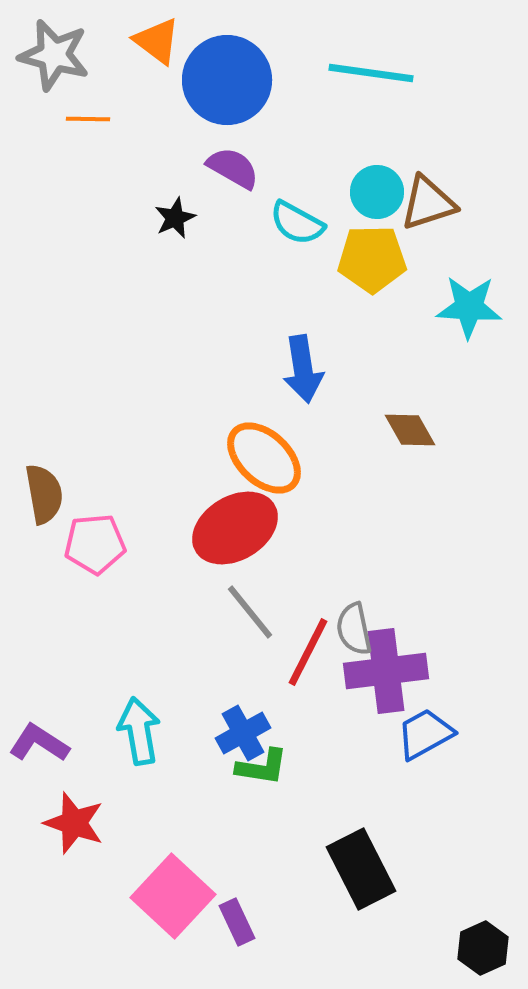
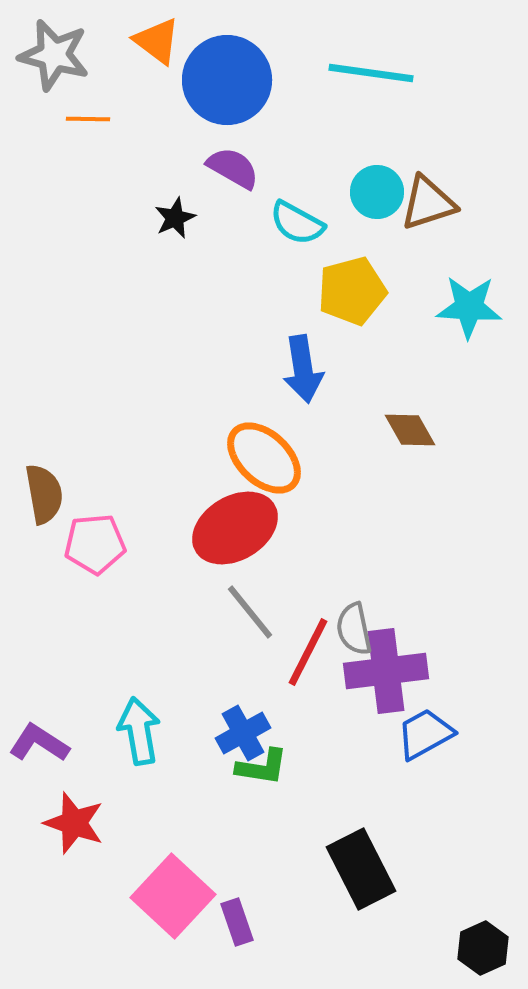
yellow pentagon: moved 20 px left, 32 px down; rotated 14 degrees counterclockwise
purple rectangle: rotated 6 degrees clockwise
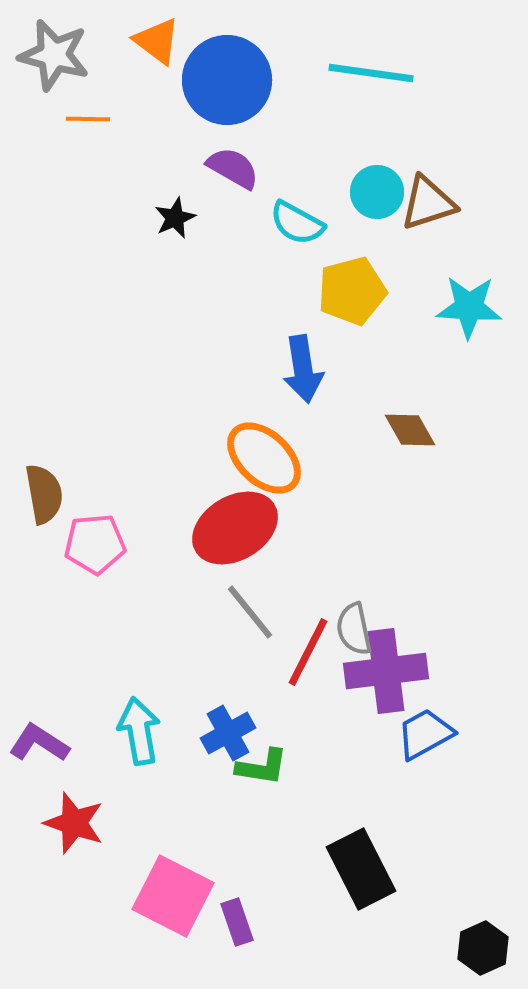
blue cross: moved 15 px left
pink square: rotated 16 degrees counterclockwise
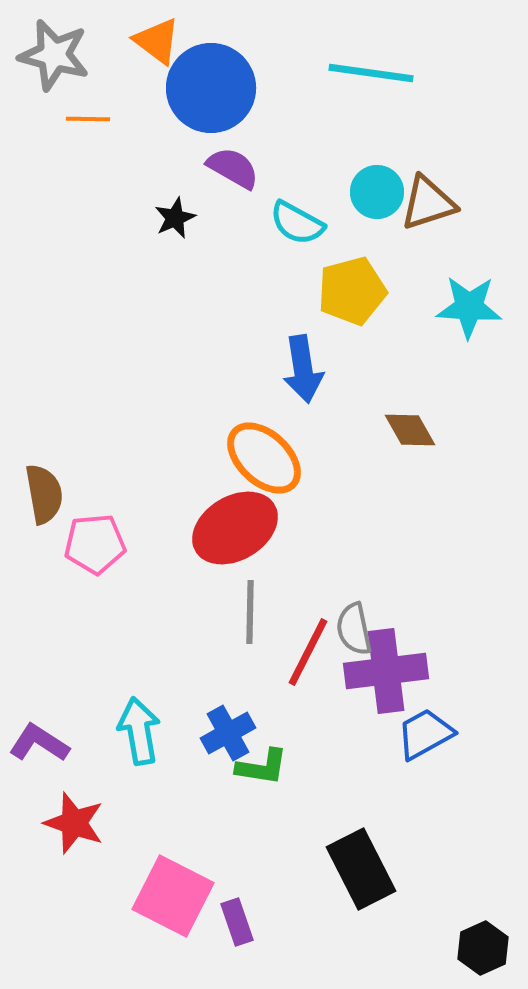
blue circle: moved 16 px left, 8 px down
gray line: rotated 40 degrees clockwise
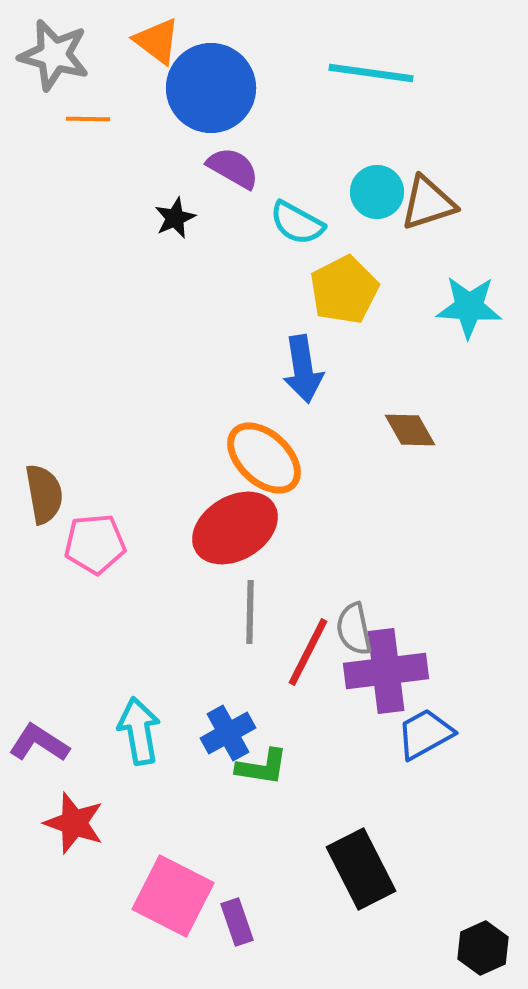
yellow pentagon: moved 8 px left, 1 px up; rotated 12 degrees counterclockwise
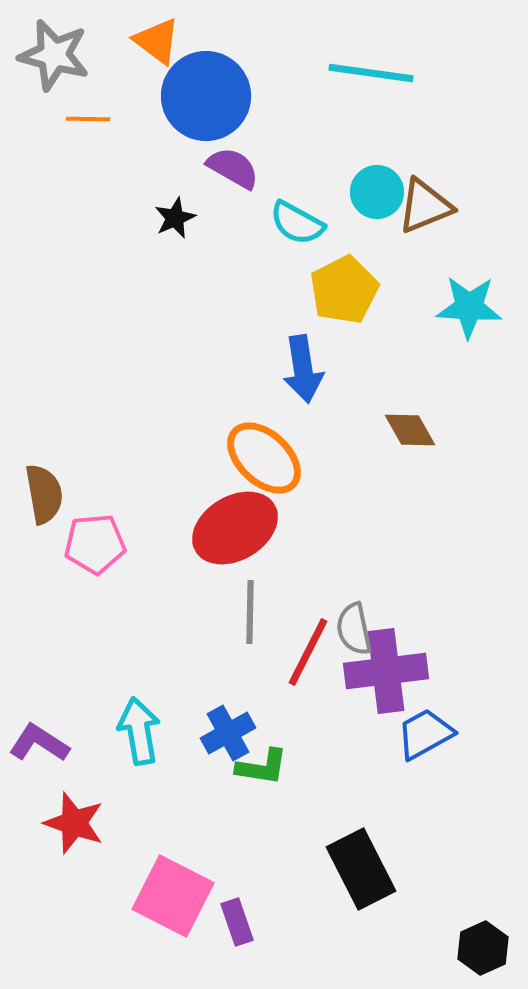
blue circle: moved 5 px left, 8 px down
brown triangle: moved 3 px left, 3 px down; rotated 4 degrees counterclockwise
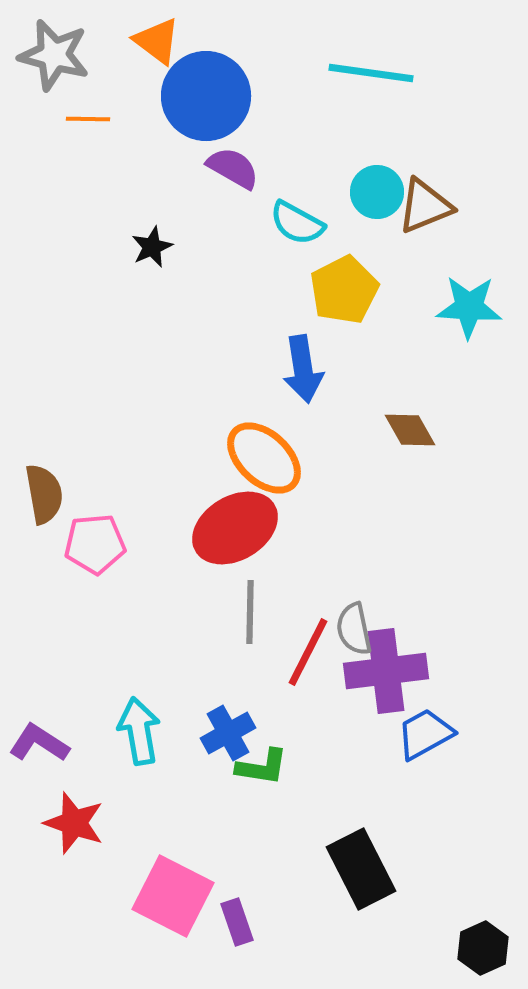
black star: moved 23 px left, 29 px down
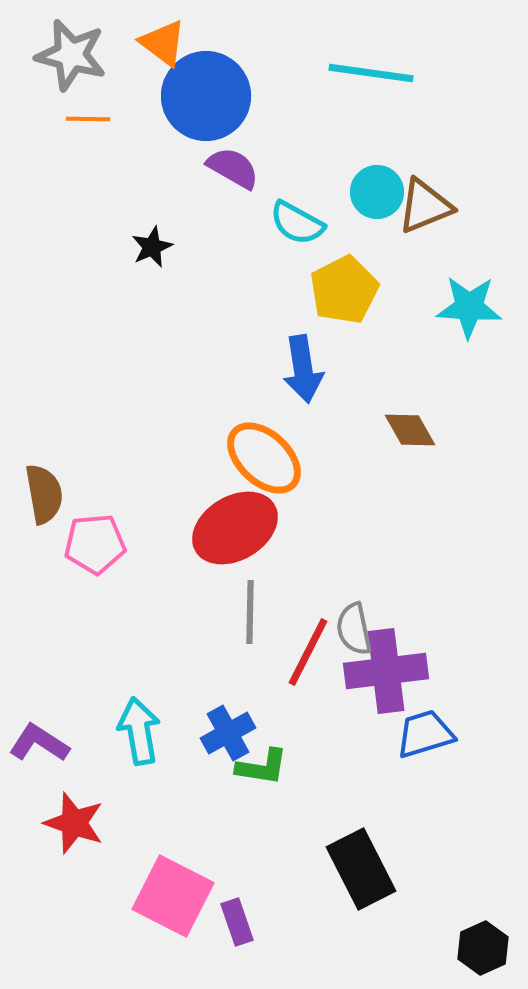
orange triangle: moved 6 px right, 2 px down
gray star: moved 17 px right
blue trapezoid: rotated 12 degrees clockwise
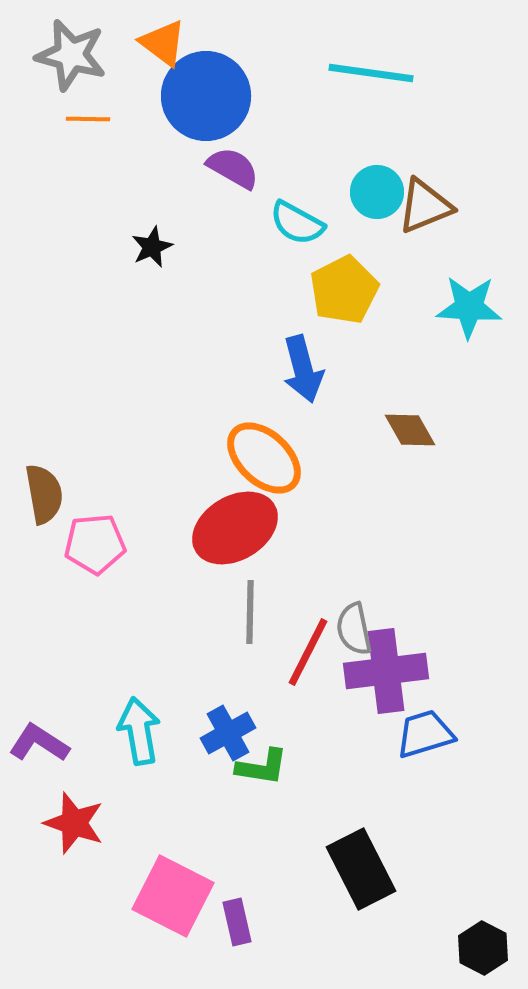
blue arrow: rotated 6 degrees counterclockwise
purple rectangle: rotated 6 degrees clockwise
black hexagon: rotated 9 degrees counterclockwise
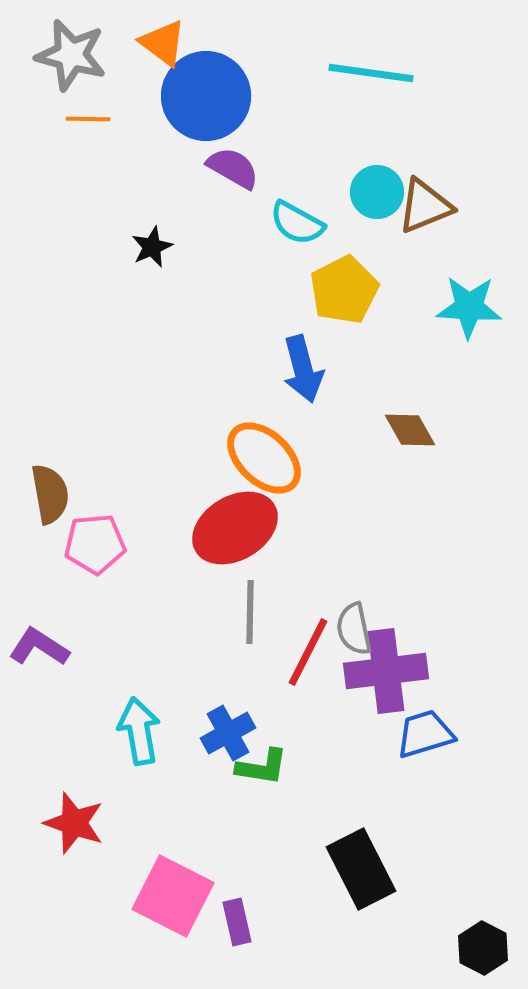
brown semicircle: moved 6 px right
purple L-shape: moved 96 px up
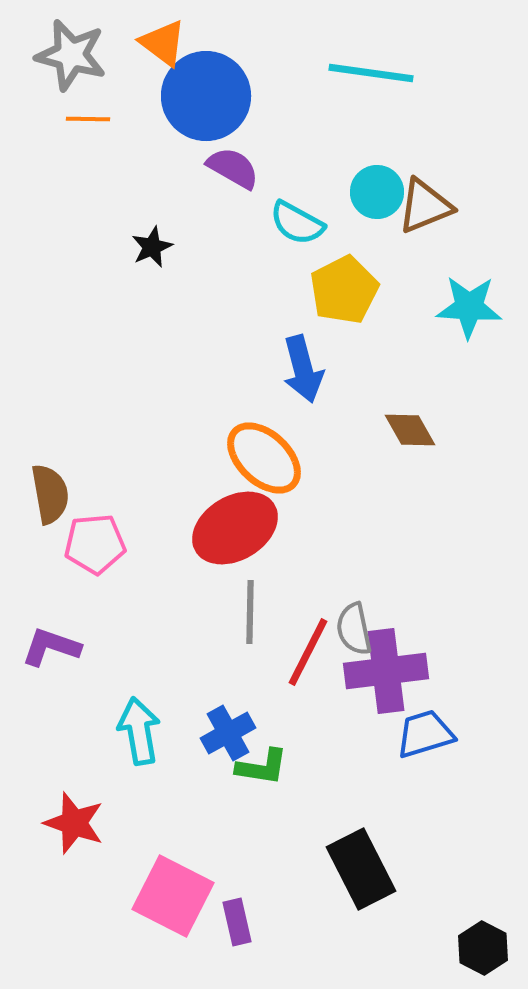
purple L-shape: moved 12 px right; rotated 14 degrees counterclockwise
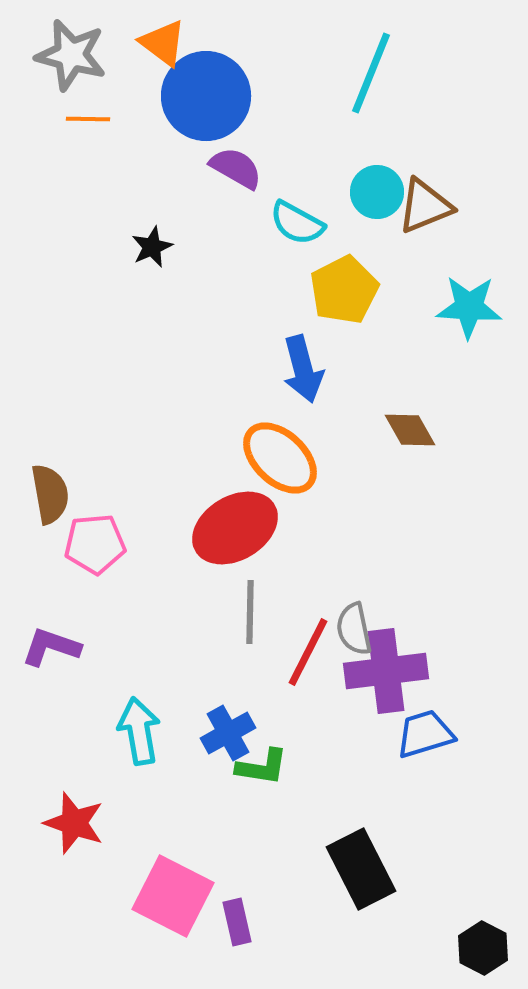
cyan line: rotated 76 degrees counterclockwise
purple semicircle: moved 3 px right
orange ellipse: moved 16 px right
